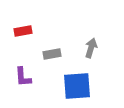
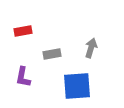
purple L-shape: rotated 15 degrees clockwise
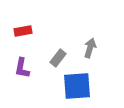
gray arrow: moved 1 px left
gray rectangle: moved 6 px right, 4 px down; rotated 42 degrees counterclockwise
purple L-shape: moved 1 px left, 9 px up
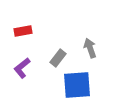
gray arrow: rotated 36 degrees counterclockwise
purple L-shape: rotated 40 degrees clockwise
blue square: moved 1 px up
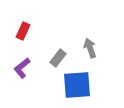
red rectangle: rotated 54 degrees counterclockwise
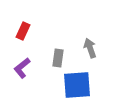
gray rectangle: rotated 30 degrees counterclockwise
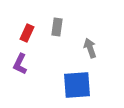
red rectangle: moved 4 px right, 2 px down
gray rectangle: moved 1 px left, 31 px up
purple L-shape: moved 2 px left, 4 px up; rotated 25 degrees counterclockwise
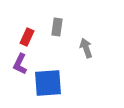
red rectangle: moved 4 px down
gray arrow: moved 4 px left
blue square: moved 29 px left, 2 px up
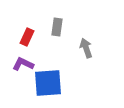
purple L-shape: moved 3 px right; rotated 90 degrees clockwise
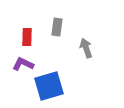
red rectangle: rotated 24 degrees counterclockwise
blue square: moved 1 px right, 3 px down; rotated 12 degrees counterclockwise
